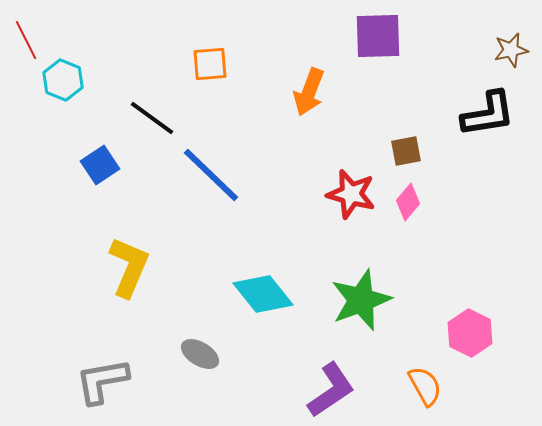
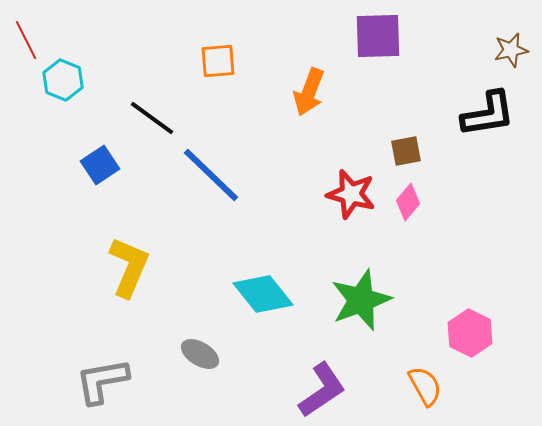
orange square: moved 8 px right, 3 px up
purple L-shape: moved 9 px left
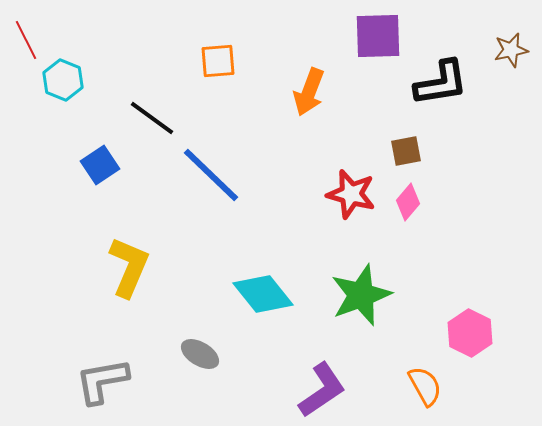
black L-shape: moved 47 px left, 31 px up
green star: moved 5 px up
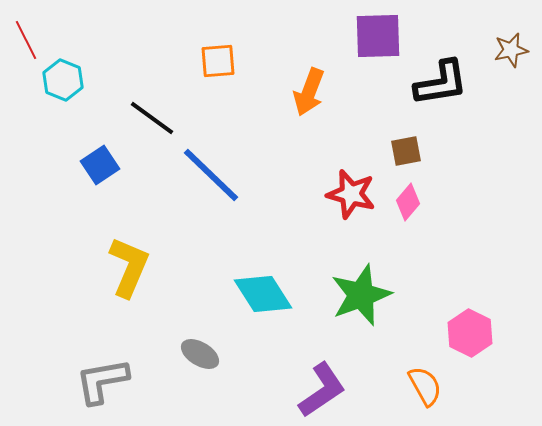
cyan diamond: rotated 6 degrees clockwise
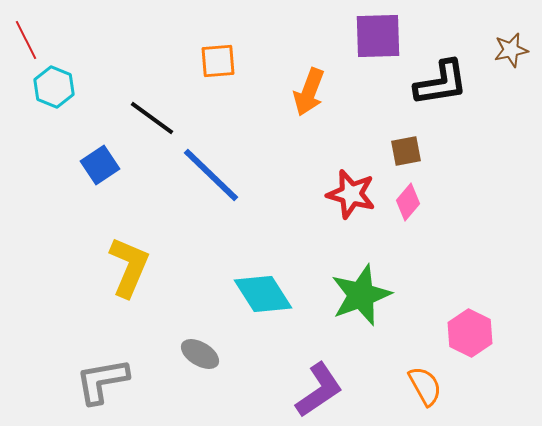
cyan hexagon: moved 9 px left, 7 px down
purple L-shape: moved 3 px left
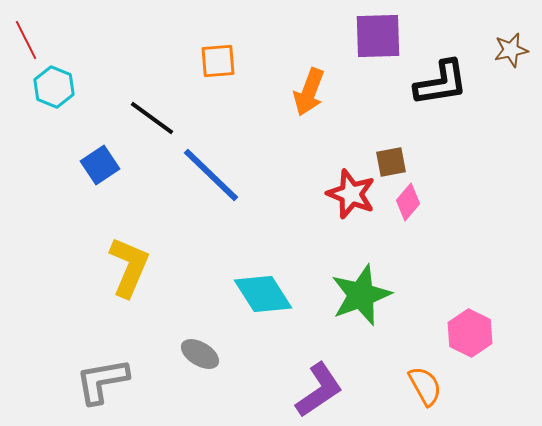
brown square: moved 15 px left, 11 px down
red star: rotated 6 degrees clockwise
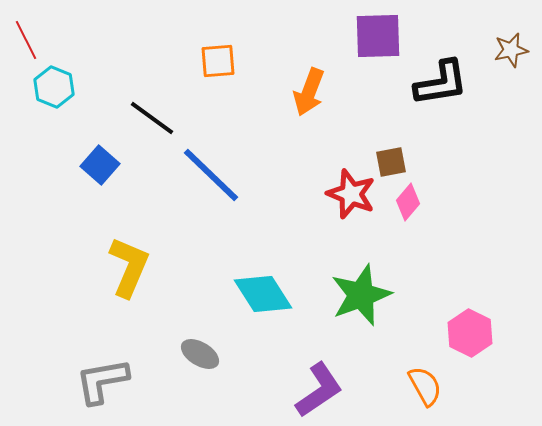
blue square: rotated 15 degrees counterclockwise
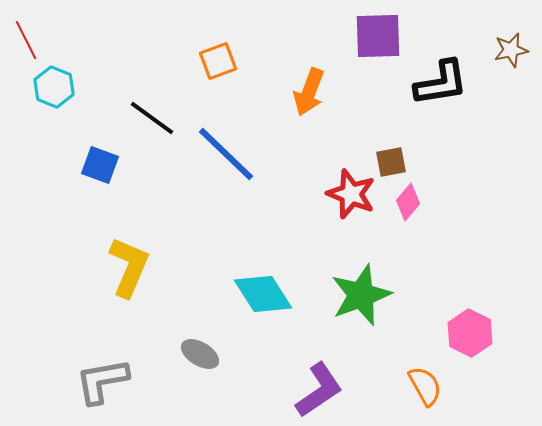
orange square: rotated 15 degrees counterclockwise
blue square: rotated 21 degrees counterclockwise
blue line: moved 15 px right, 21 px up
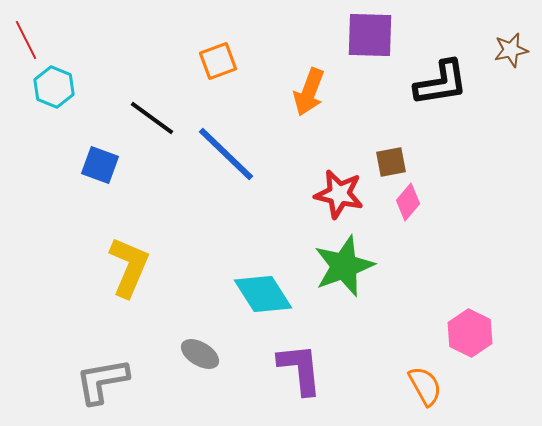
purple square: moved 8 px left, 1 px up; rotated 4 degrees clockwise
red star: moved 12 px left; rotated 9 degrees counterclockwise
green star: moved 17 px left, 29 px up
purple L-shape: moved 19 px left, 21 px up; rotated 62 degrees counterclockwise
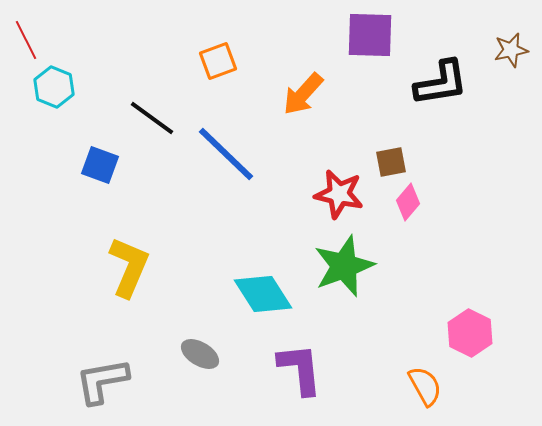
orange arrow: moved 6 px left, 2 px down; rotated 21 degrees clockwise
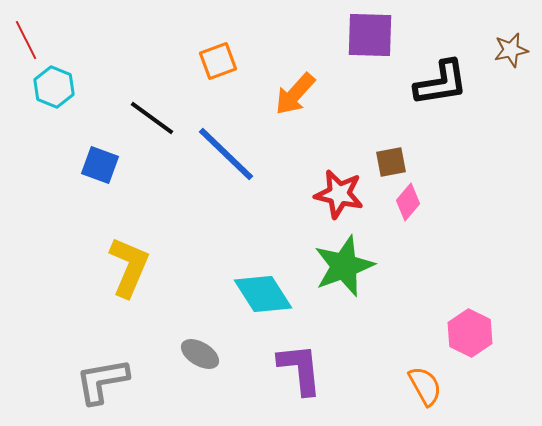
orange arrow: moved 8 px left
